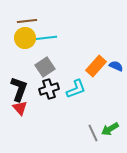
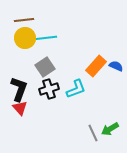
brown line: moved 3 px left, 1 px up
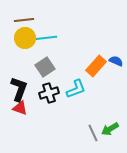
blue semicircle: moved 5 px up
black cross: moved 4 px down
red triangle: rotated 28 degrees counterclockwise
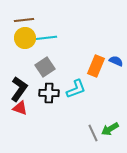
orange rectangle: rotated 20 degrees counterclockwise
black L-shape: rotated 15 degrees clockwise
black cross: rotated 18 degrees clockwise
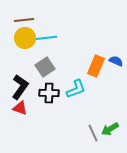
black L-shape: moved 1 px right, 2 px up
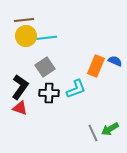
yellow circle: moved 1 px right, 2 px up
blue semicircle: moved 1 px left
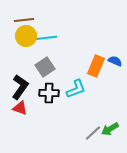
gray line: rotated 72 degrees clockwise
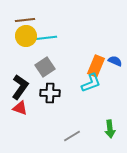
brown line: moved 1 px right
cyan L-shape: moved 15 px right, 6 px up
black cross: moved 1 px right
green arrow: rotated 66 degrees counterclockwise
gray line: moved 21 px left, 3 px down; rotated 12 degrees clockwise
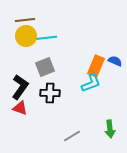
gray square: rotated 12 degrees clockwise
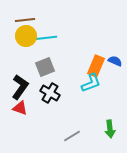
black cross: rotated 30 degrees clockwise
